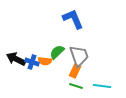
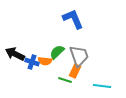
black arrow: moved 1 px left, 5 px up
green line: moved 11 px left, 6 px up
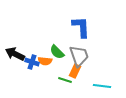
blue L-shape: moved 8 px right, 8 px down; rotated 20 degrees clockwise
green semicircle: rotated 91 degrees counterclockwise
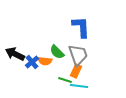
gray trapezoid: moved 1 px left, 1 px up
blue cross: rotated 32 degrees clockwise
orange rectangle: moved 1 px right
cyan line: moved 23 px left
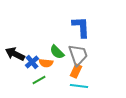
orange semicircle: moved 1 px right, 2 px down
green line: moved 26 px left; rotated 48 degrees counterclockwise
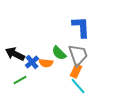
green semicircle: moved 2 px right, 1 px down
green line: moved 19 px left
cyan line: moved 1 px left; rotated 42 degrees clockwise
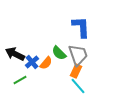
orange semicircle: rotated 56 degrees counterclockwise
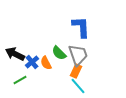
orange semicircle: rotated 112 degrees clockwise
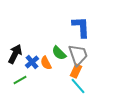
black arrow: rotated 90 degrees clockwise
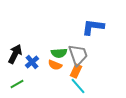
blue L-shape: moved 12 px right; rotated 80 degrees counterclockwise
green semicircle: rotated 49 degrees counterclockwise
orange semicircle: moved 9 px right, 2 px down; rotated 40 degrees counterclockwise
green line: moved 3 px left, 4 px down
